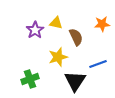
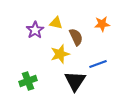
yellow star: moved 2 px right, 3 px up
green cross: moved 2 px left, 2 px down
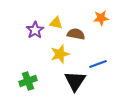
orange star: moved 1 px left, 6 px up
brown semicircle: moved 3 px up; rotated 54 degrees counterclockwise
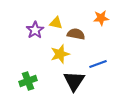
black triangle: moved 1 px left
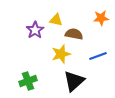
yellow triangle: moved 3 px up
brown semicircle: moved 2 px left
yellow star: moved 1 px right
blue line: moved 8 px up
black triangle: rotated 15 degrees clockwise
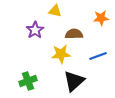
yellow triangle: moved 1 px left, 9 px up
brown semicircle: rotated 12 degrees counterclockwise
yellow star: rotated 12 degrees clockwise
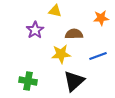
green cross: rotated 30 degrees clockwise
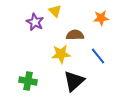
yellow triangle: rotated 32 degrees clockwise
purple star: moved 8 px up; rotated 12 degrees counterclockwise
brown semicircle: moved 1 px right, 1 px down
blue line: rotated 72 degrees clockwise
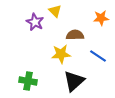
blue line: rotated 18 degrees counterclockwise
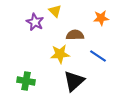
yellow star: moved 1 px left
green cross: moved 2 px left
